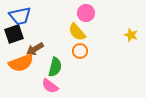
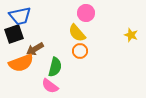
yellow semicircle: moved 1 px down
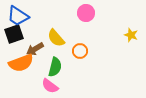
blue trapezoid: moved 2 px left; rotated 45 degrees clockwise
yellow semicircle: moved 21 px left, 5 px down
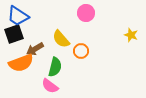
yellow semicircle: moved 5 px right, 1 px down
orange circle: moved 1 px right
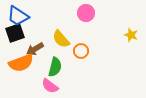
black square: moved 1 px right, 1 px up
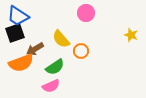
green semicircle: rotated 42 degrees clockwise
pink semicircle: moved 1 px right; rotated 60 degrees counterclockwise
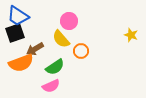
pink circle: moved 17 px left, 8 px down
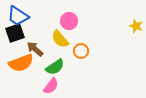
yellow star: moved 5 px right, 9 px up
yellow semicircle: moved 1 px left
brown arrow: rotated 72 degrees clockwise
pink semicircle: rotated 30 degrees counterclockwise
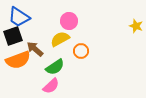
blue trapezoid: moved 1 px right, 1 px down
black square: moved 2 px left, 3 px down
yellow semicircle: rotated 102 degrees clockwise
orange semicircle: moved 3 px left, 3 px up
pink semicircle: rotated 12 degrees clockwise
